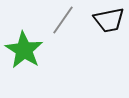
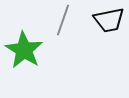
gray line: rotated 16 degrees counterclockwise
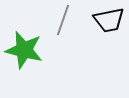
green star: rotated 18 degrees counterclockwise
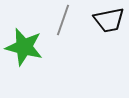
green star: moved 3 px up
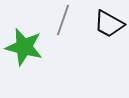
black trapezoid: moved 4 px down; rotated 40 degrees clockwise
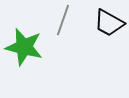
black trapezoid: moved 1 px up
